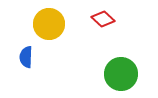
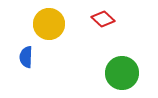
green circle: moved 1 px right, 1 px up
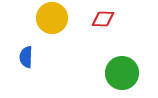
red diamond: rotated 40 degrees counterclockwise
yellow circle: moved 3 px right, 6 px up
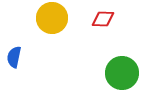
blue semicircle: moved 12 px left; rotated 10 degrees clockwise
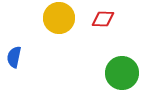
yellow circle: moved 7 px right
